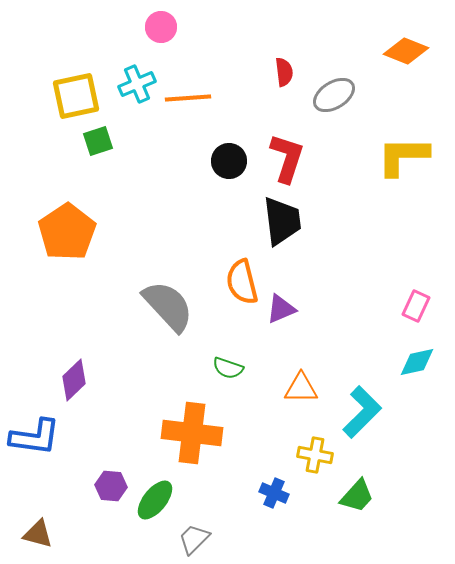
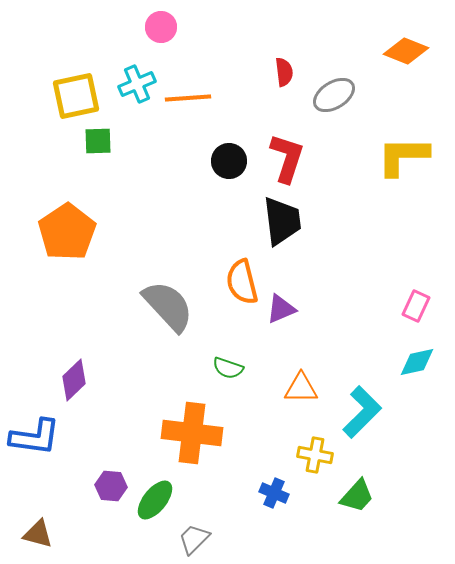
green square: rotated 16 degrees clockwise
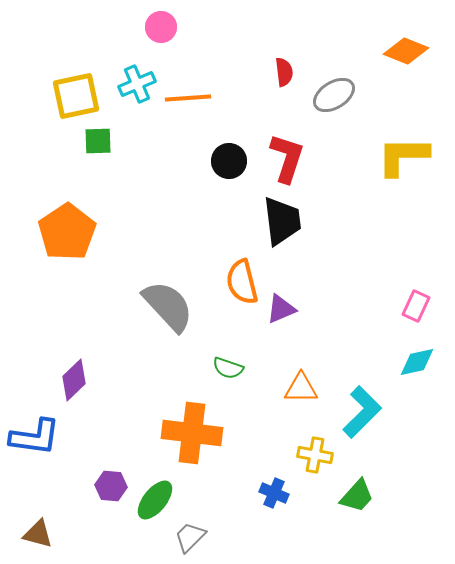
gray trapezoid: moved 4 px left, 2 px up
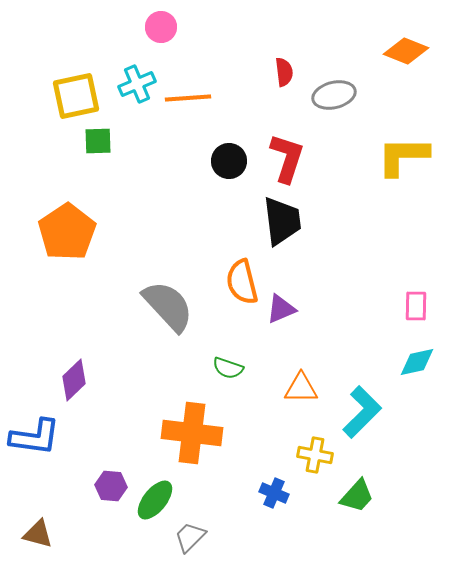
gray ellipse: rotated 18 degrees clockwise
pink rectangle: rotated 24 degrees counterclockwise
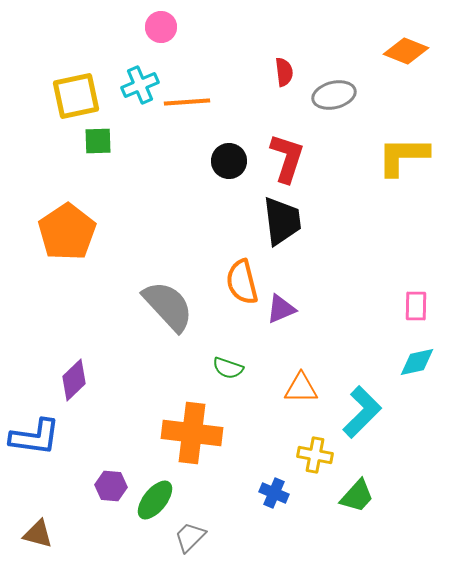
cyan cross: moved 3 px right, 1 px down
orange line: moved 1 px left, 4 px down
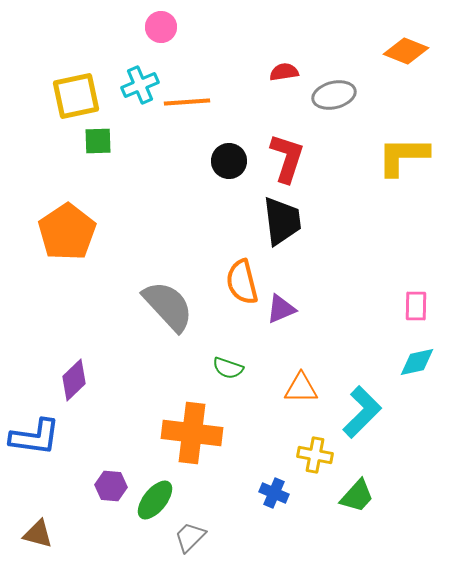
red semicircle: rotated 92 degrees counterclockwise
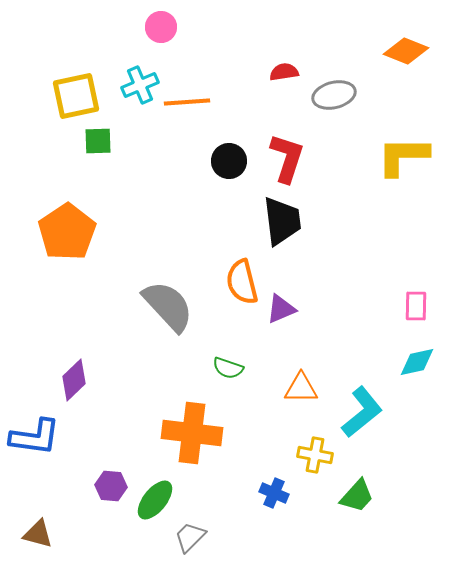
cyan L-shape: rotated 6 degrees clockwise
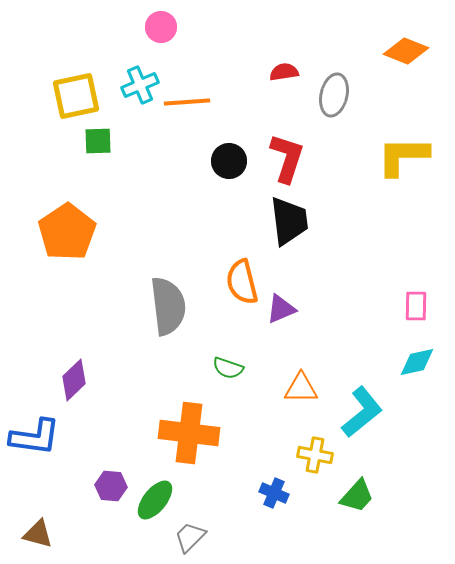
gray ellipse: rotated 63 degrees counterclockwise
black trapezoid: moved 7 px right
gray semicircle: rotated 36 degrees clockwise
orange cross: moved 3 px left
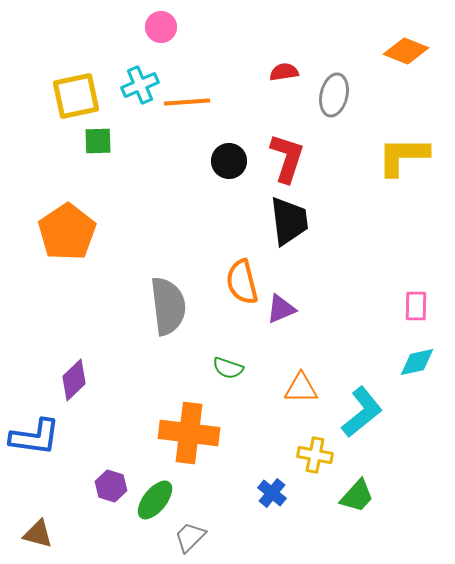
purple hexagon: rotated 12 degrees clockwise
blue cross: moved 2 px left; rotated 16 degrees clockwise
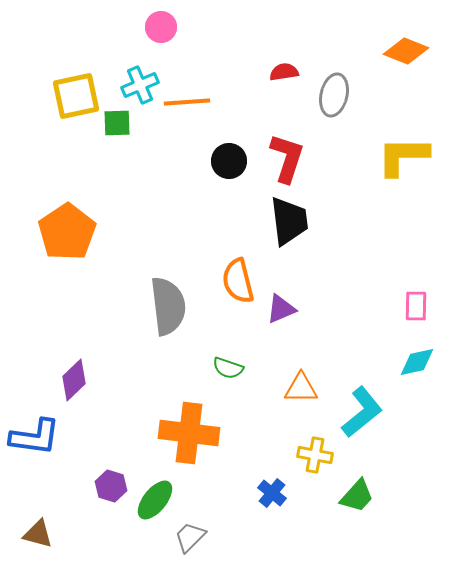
green square: moved 19 px right, 18 px up
orange semicircle: moved 4 px left, 1 px up
